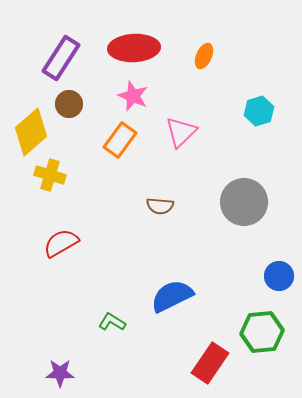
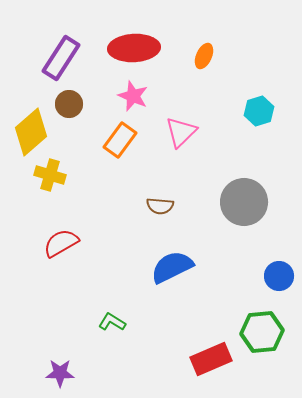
blue semicircle: moved 29 px up
red rectangle: moved 1 px right, 4 px up; rotated 33 degrees clockwise
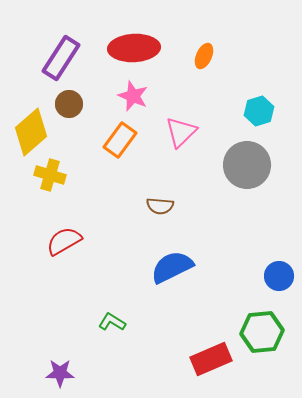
gray circle: moved 3 px right, 37 px up
red semicircle: moved 3 px right, 2 px up
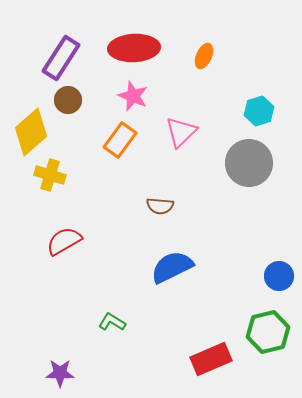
brown circle: moved 1 px left, 4 px up
gray circle: moved 2 px right, 2 px up
green hexagon: moved 6 px right; rotated 9 degrees counterclockwise
